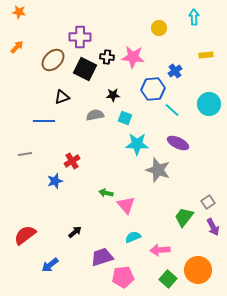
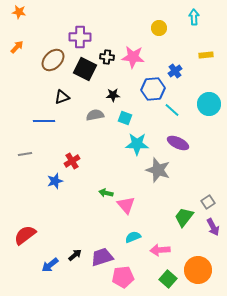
black arrow: moved 23 px down
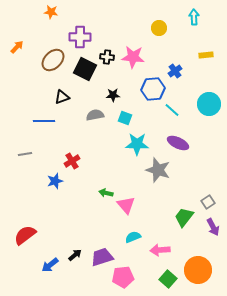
orange star: moved 32 px right
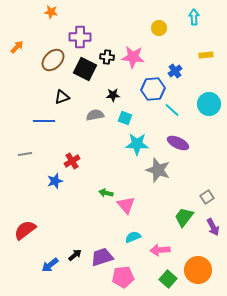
gray square: moved 1 px left, 5 px up
red semicircle: moved 5 px up
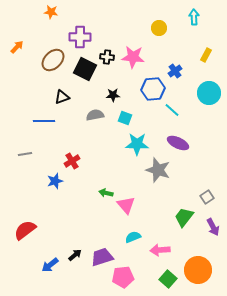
yellow rectangle: rotated 56 degrees counterclockwise
cyan circle: moved 11 px up
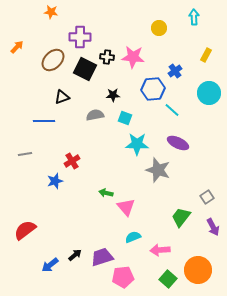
pink triangle: moved 2 px down
green trapezoid: moved 3 px left
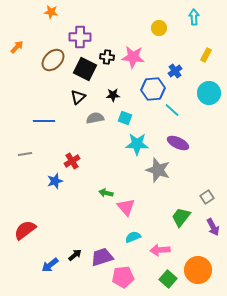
black triangle: moved 16 px right; rotated 21 degrees counterclockwise
gray semicircle: moved 3 px down
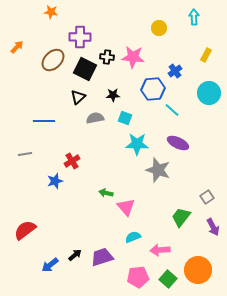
pink pentagon: moved 15 px right
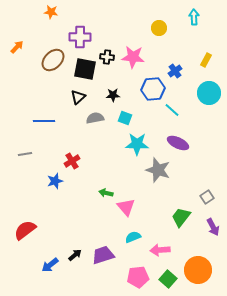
yellow rectangle: moved 5 px down
black square: rotated 15 degrees counterclockwise
purple trapezoid: moved 1 px right, 2 px up
